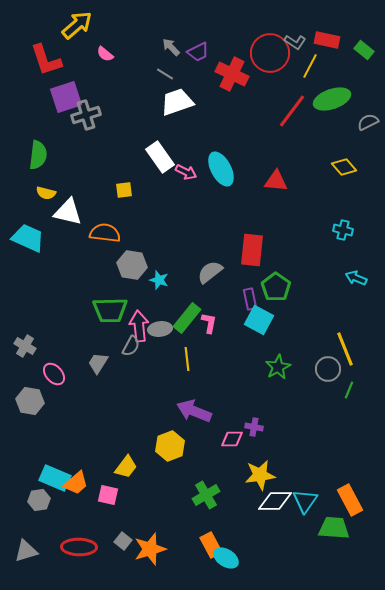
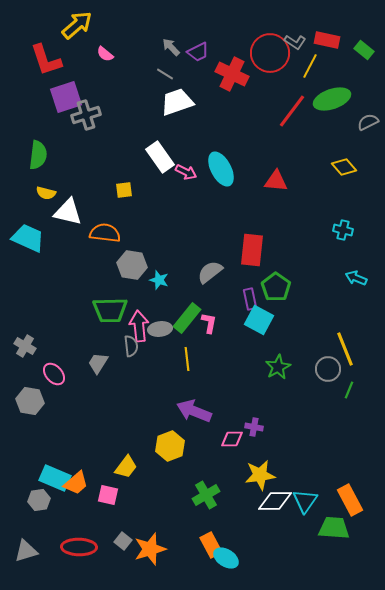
gray semicircle at (131, 346): rotated 35 degrees counterclockwise
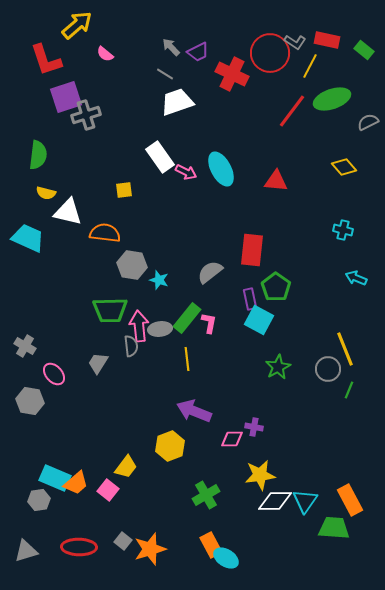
pink square at (108, 495): moved 5 px up; rotated 25 degrees clockwise
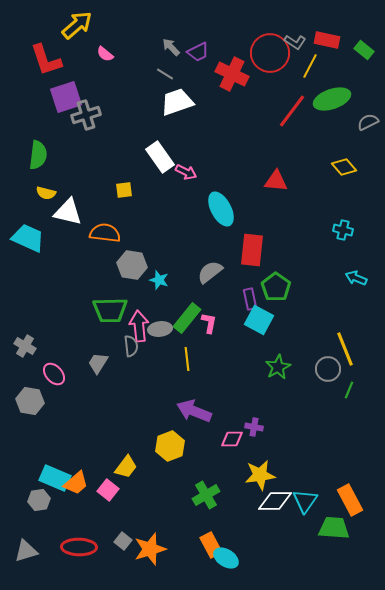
cyan ellipse at (221, 169): moved 40 px down
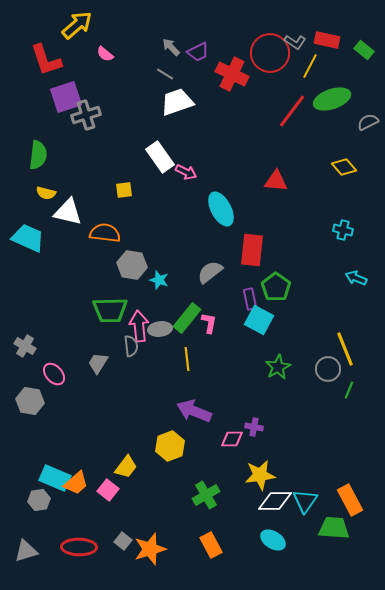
cyan ellipse at (226, 558): moved 47 px right, 18 px up
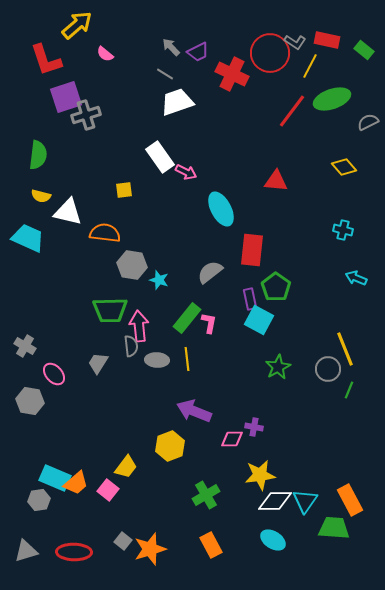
yellow semicircle at (46, 193): moved 5 px left, 3 px down
gray ellipse at (160, 329): moved 3 px left, 31 px down; rotated 10 degrees clockwise
red ellipse at (79, 547): moved 5 px left, 5 px down
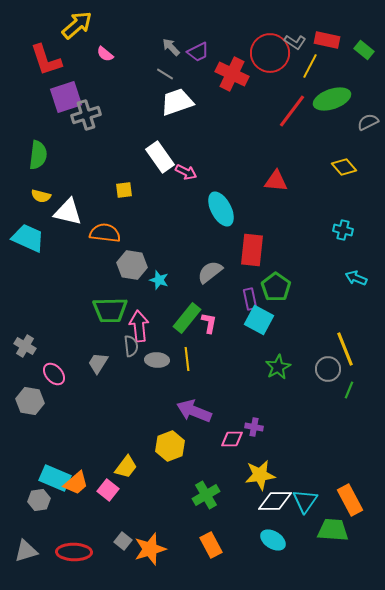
green trapezoid at (334, 528): moved 1 px left, 2 px down
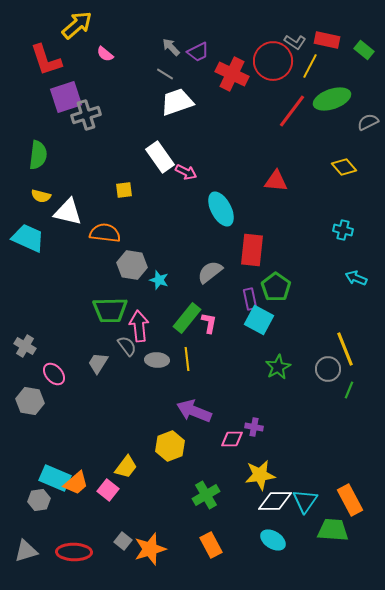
red circle at (270, 53): moved 3 px right, 8 px down
gray semicircle at (131, 346): moved 4 px left; rotated 30 degrees counterclockwise
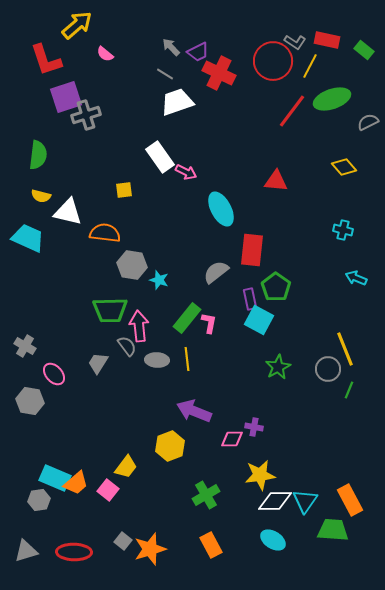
red cross at (232, 74): moved 13 px left, 1 px up
gray semicircle at (210, 272): moved 6 px right
